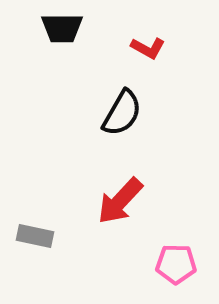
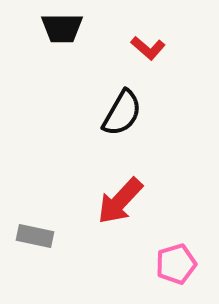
red L-shape: rotated 12 degrees clockwise
pink pentagon: rotated 18 degrees counterclockwise
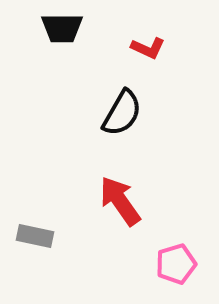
red L-shape: rotated 16 degrees counterclockwise
red arrow: rotated 102 degrees clockwise
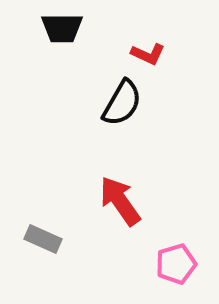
red L-shape: moved 6 px down
black semicircle: moved 10 px up
gray rectangle: moved 8 px right, 3 px down; rotated 12 degrees clockwise
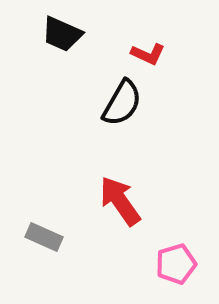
black trapezoid: moved 6 px down; rotated 24 degrees clockwise
gray rectangle: moved 1 px right, 2 px up
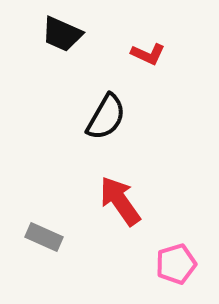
black semicircle: moved 16 px left, 14 px down
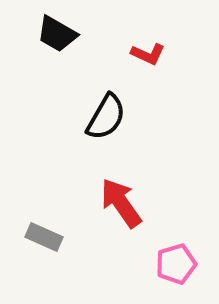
black trapezoid: moved 5 px left; rotated 6 degrees clockwise
red arrow: moved 1 px right, 2 px down
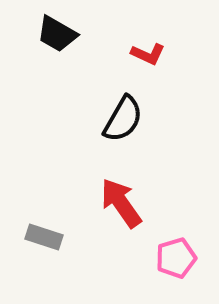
black semicircle: moved 17 px right, 2 px down
gray rectangle: rotated 6 degrees counterclockwise
pink pentagon: moved 6 px up
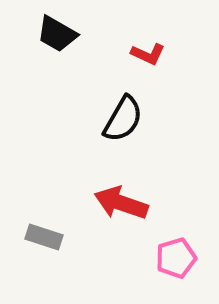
red arrow: rotated 36 degrees counterclockwise
